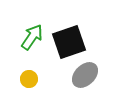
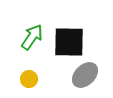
black square: rotated 20 degrees clockwise
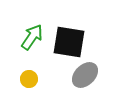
black square: rotated 8 degrees clockwise
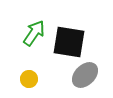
green arrow: moved 2 px right, 4 px up
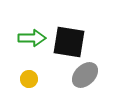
green arrow: moved 2 px left, 5 px down; rotated 56 degrees clockwise
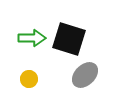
black square: moved 3 px up; rotated 8 degrees clockwise
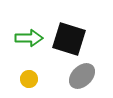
green arrow: moved 3 px left
gray ellipse: moved 3 px left, 1 px down
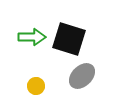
green arrow: moved 3 px right, 1 px up
yellow circle: moved 7 px right, 7 px down
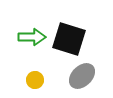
yellow circle: moved 1 px left, 6 px up
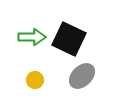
black square: rotated 8 degrees clockwise
